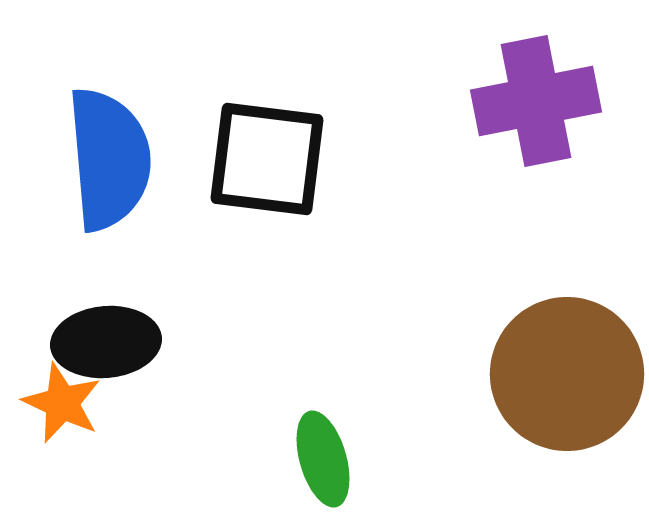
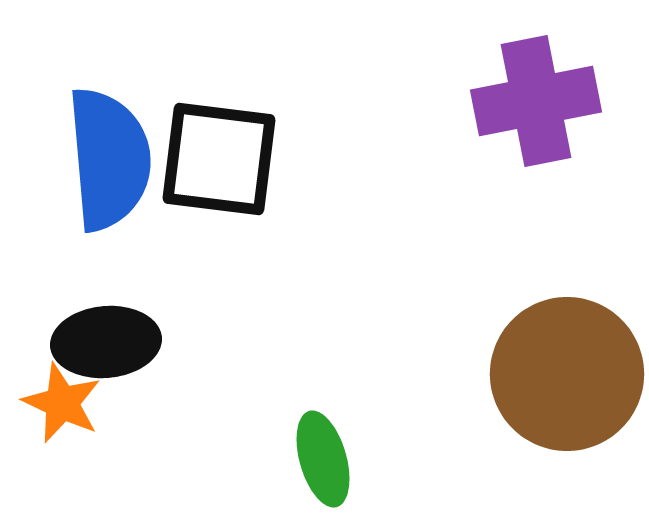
black square: moved 48 px left
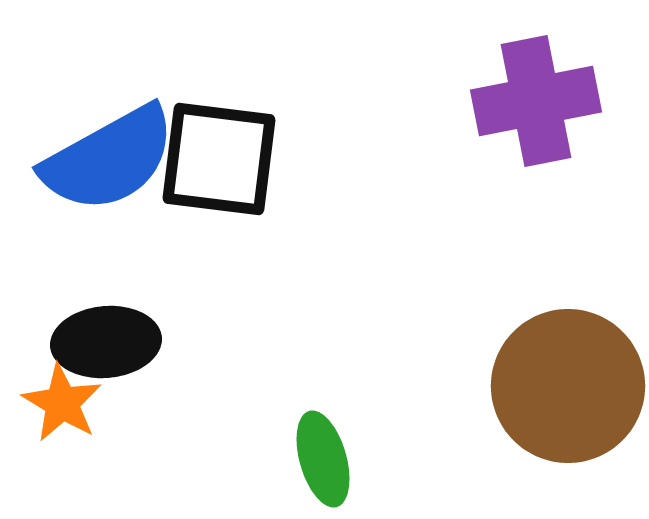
blue semicircle: rotated 66 degrees clockwise
brown circle: moved 1 px right, 12 px down
orange star: rotated 6 degrees clockwise
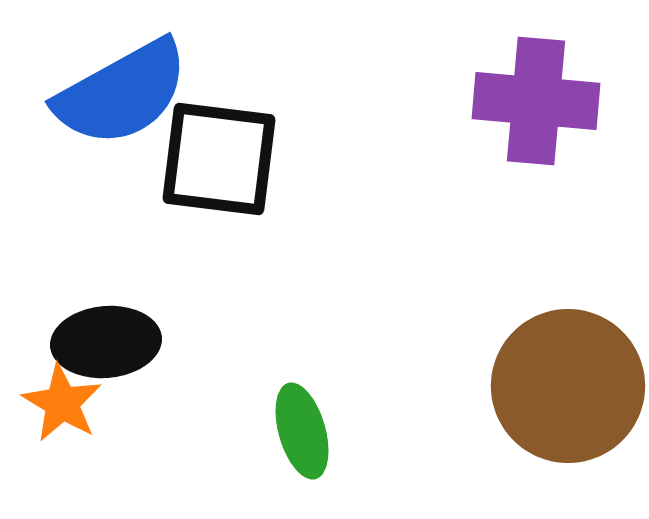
purple cross: rotated 16 degrees clockwise
blue semicircle: moved 13 px right, 66 px up
green ellipse: moved 21 px left, 28 px up
